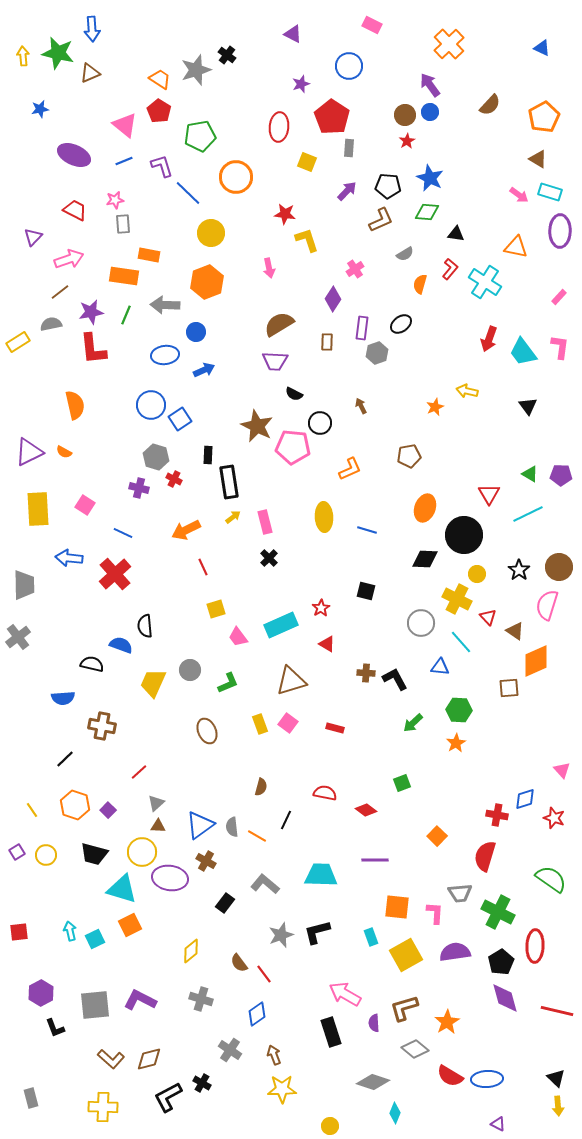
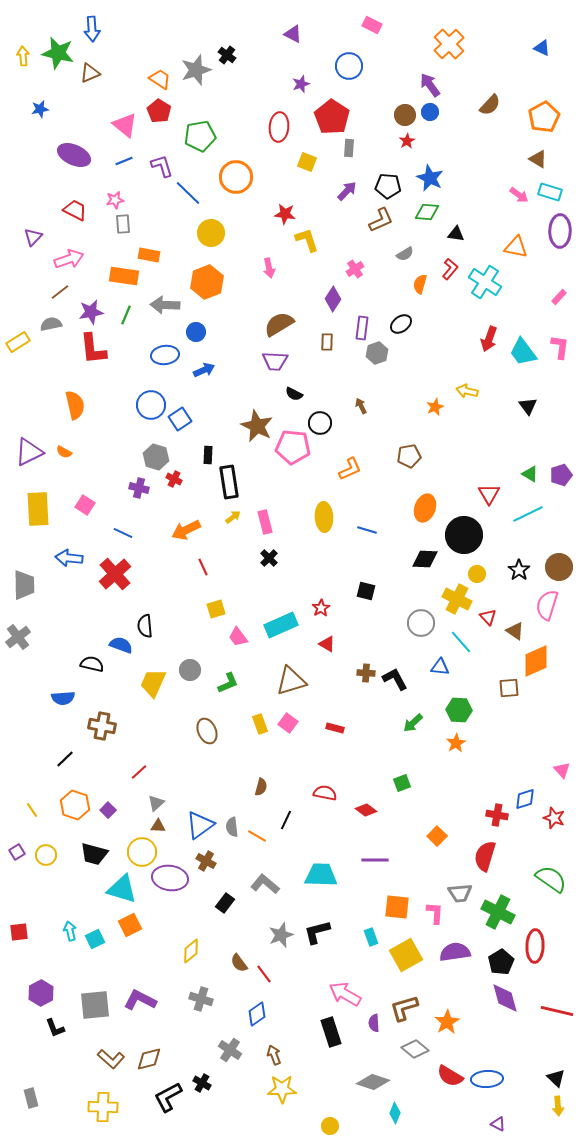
purple pentagon at (561, 475): rotated 20 degrees counterclockwise
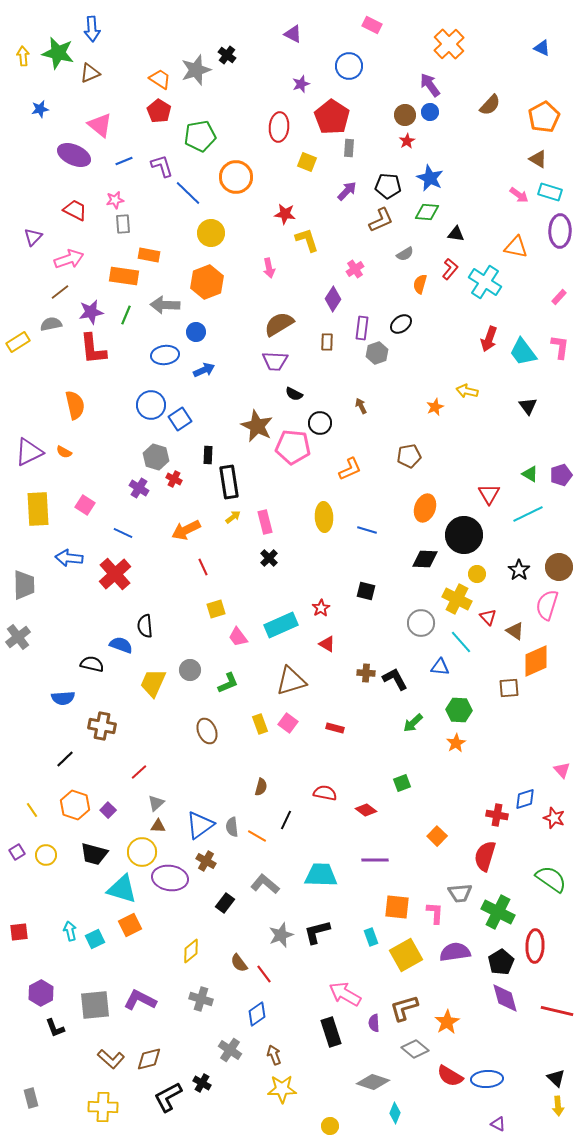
pink triangle at (125, 125): moved 25 px left
purple cross at (139, 488): rotated 18 degrees clockwise
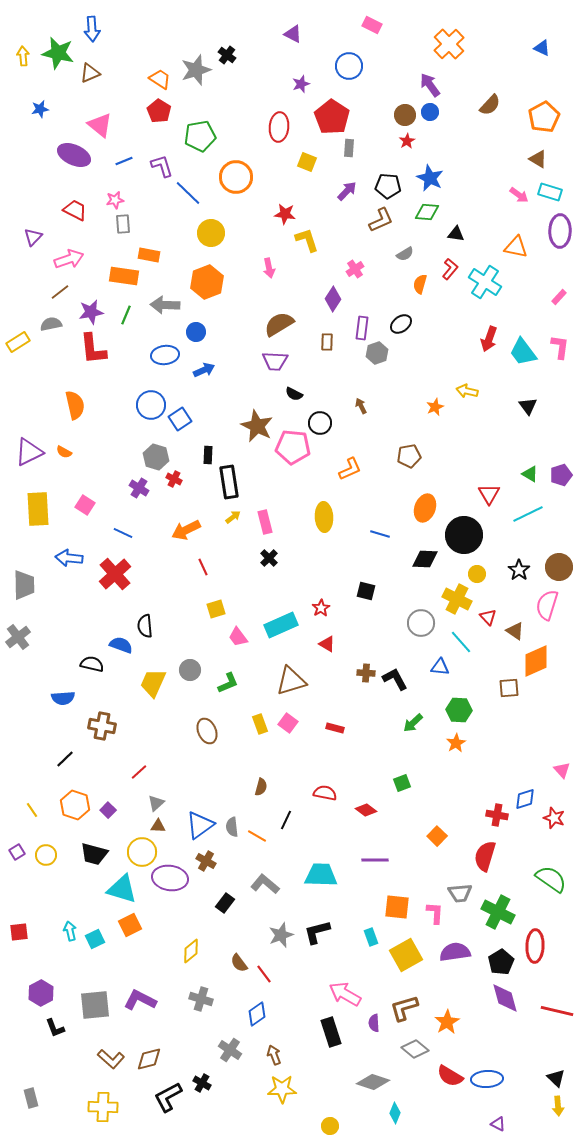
blue line at (367, 530): moved 13 px right, 4 px down
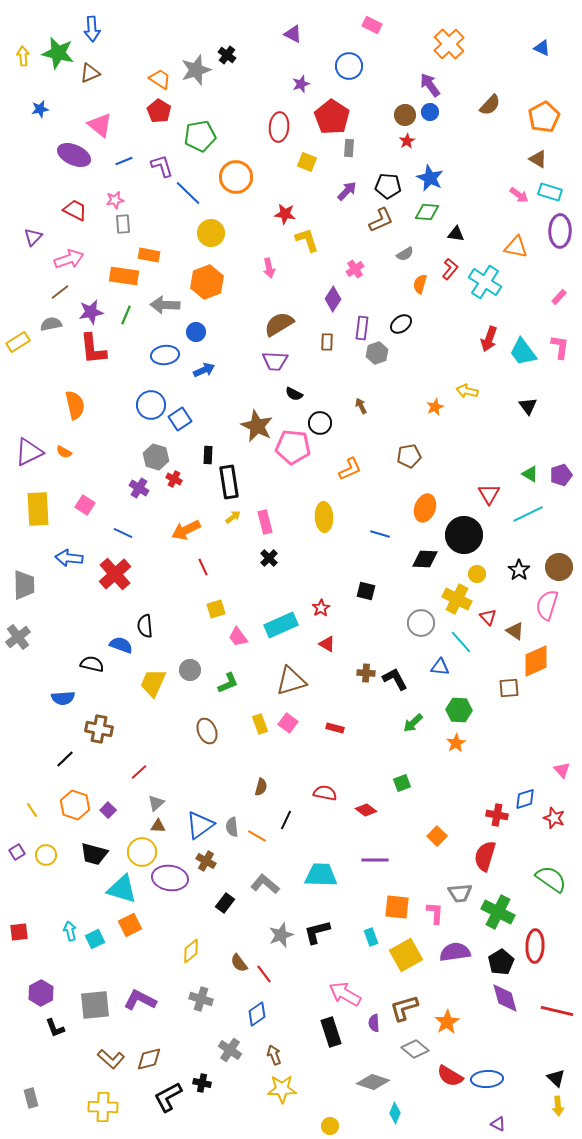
brown cross at (102, 726): moved 3 px left, 3 px down
black cross at (202, 1083): rotated 18 degrees counterclockwise
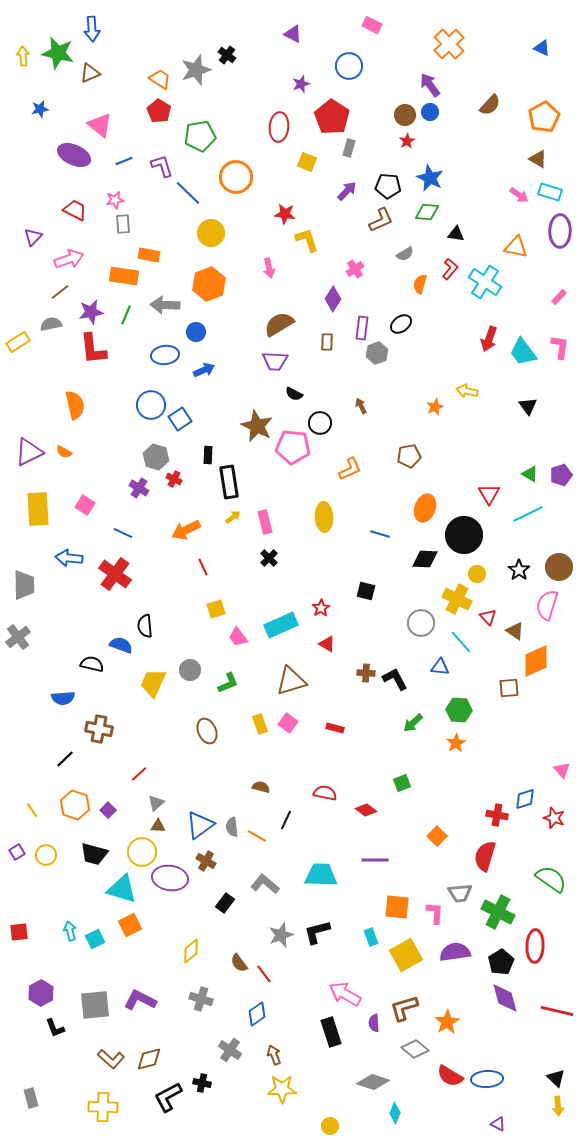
gray rectangle at (349, 148): rotated 12 degrees clockwise
orange hexagon at (207, 282): moved 2 px right, 2 px down
red cross at (115, 574): rotated 12 degrees counterclockwise
red line at (139, 772): moved 2 px down
brown semicircle at (261, 787): rotated 90 degrees counterclockwise
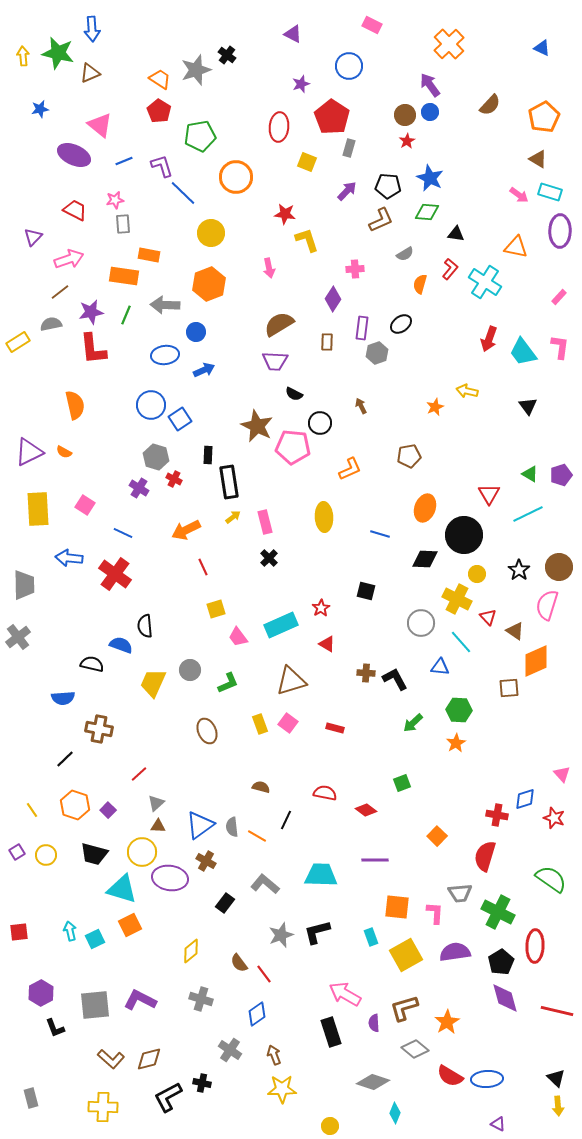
blue line at (188, 193): moved 5 px left
pink cross at (355, 269): rotated 30 degrees clockwise
pink triangle at (562, 770): moved 4 px down
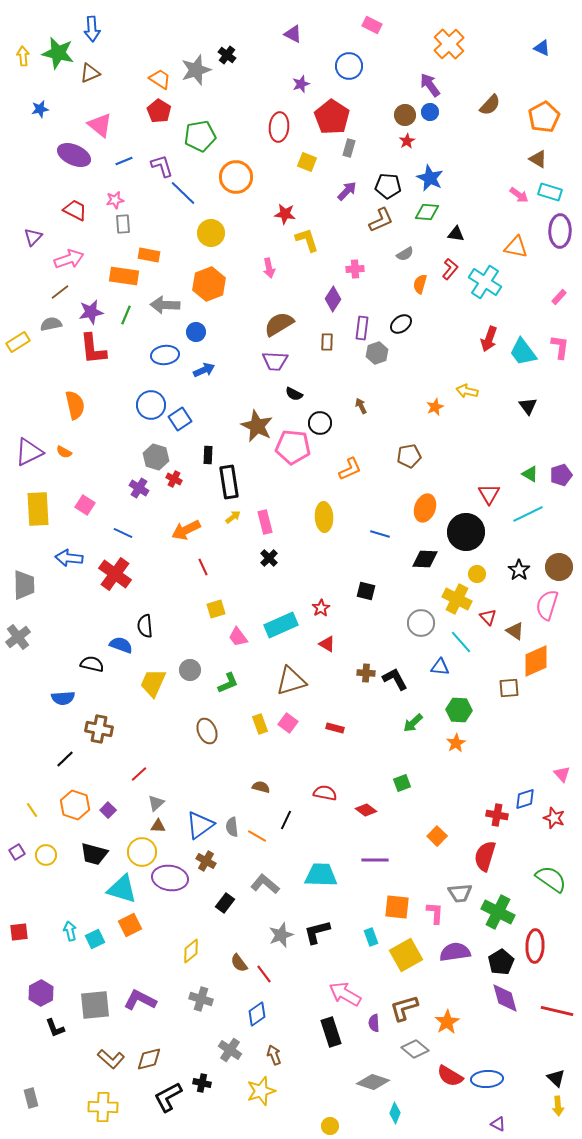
black circle at (464, 535): moved 2 px right, 3 px up
yellow star at (282, 1089): moved 21 px left, 2 px down; rotated 16 degrees counterclockwise
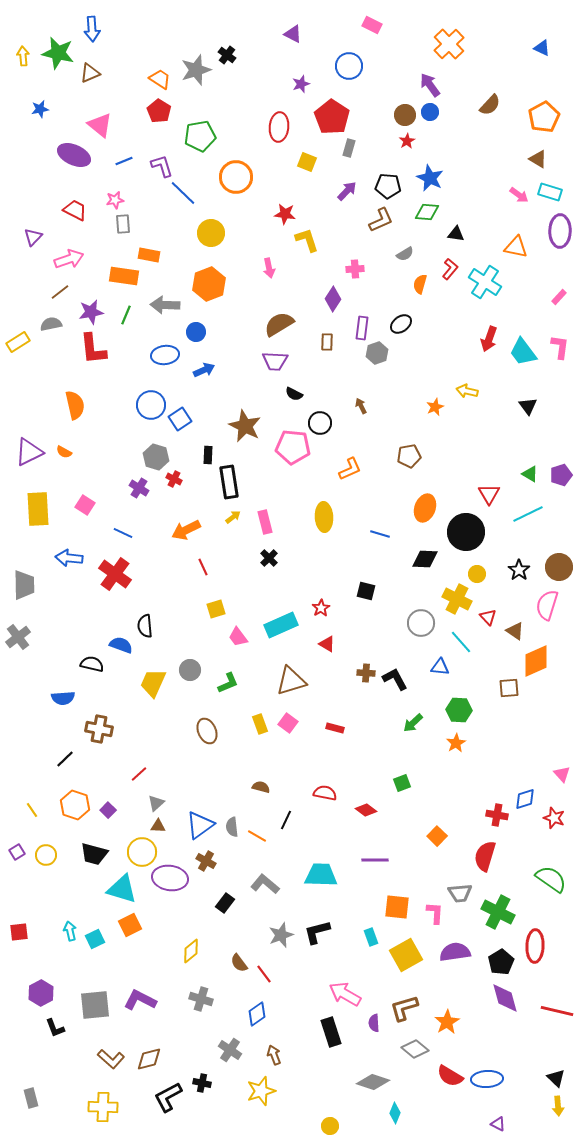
brown star at (257, 426): moved 12 px left
